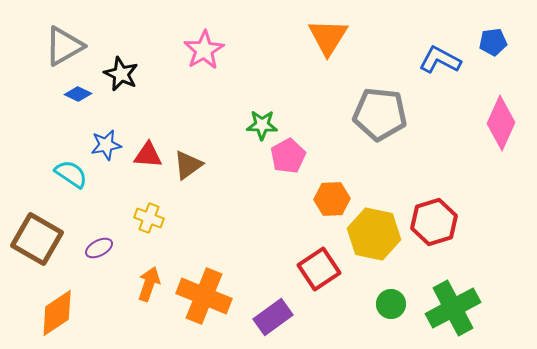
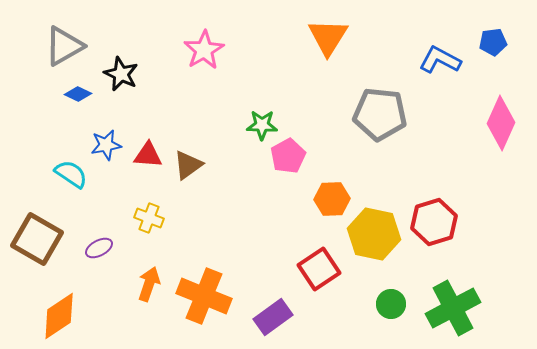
orange diamond: moved 2 px right, 3 px down
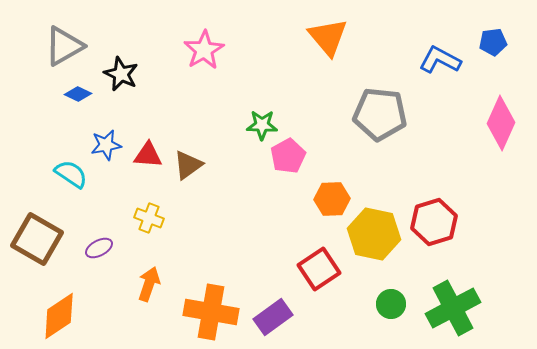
orange triangle: rotated 12 degrees counterclockwise
orange cross: moved 7 px right, 16 px down; rotated 12 degrees counterclockwise
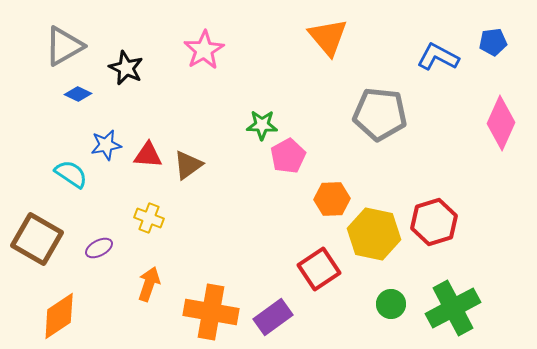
blue L-shape: moved 2 px left, 3 px up
black star: moved 5 px right, 6 px up
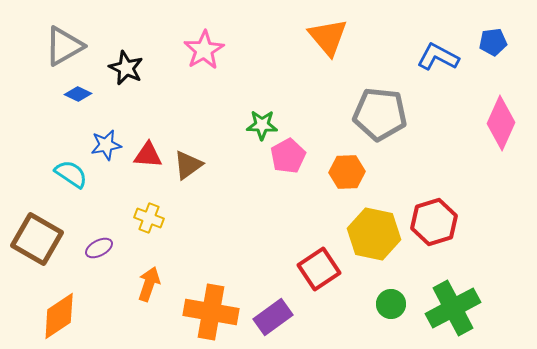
orange hexagon: moved 15 px right, 27 px up
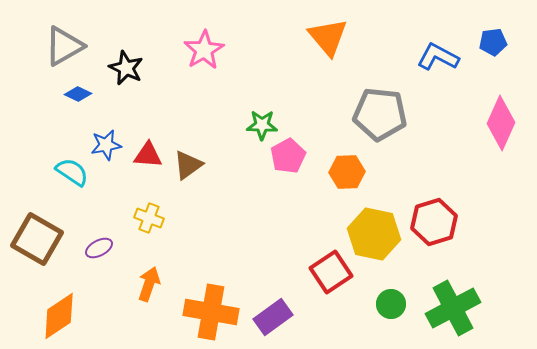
cyan semicircle: moved 1 px right, 2 px up
red square: moved 12 px right, 3 px down
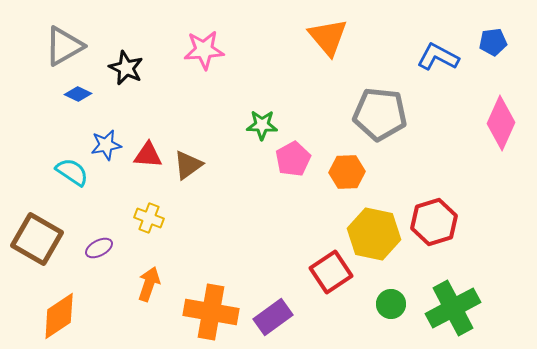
pink star: rotated 27 degrees clockwise
pink pentagon: moved 5 px right, 3 px down
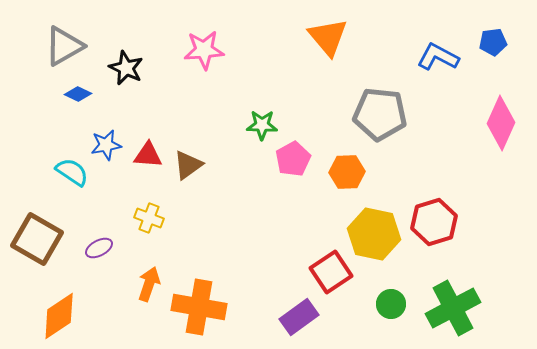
orange cross: moved 12 px left, 5 px up
purple rectangle: moved 26 px right
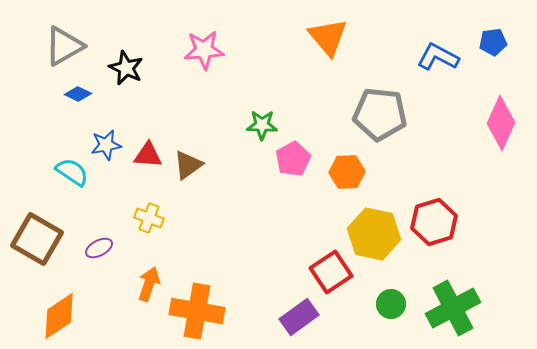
orange cross: moved 2 px left, 4 px down
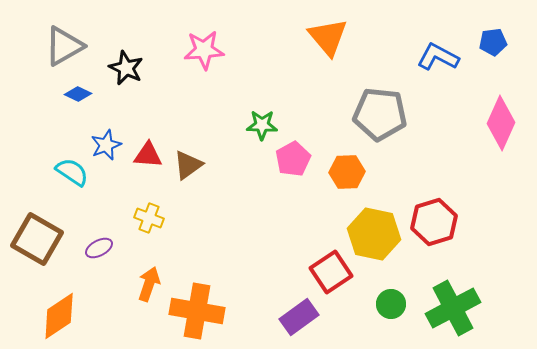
blue star: rotated 12 degrees counterclockwise
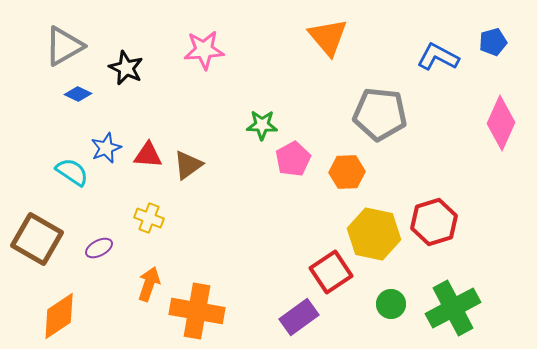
blue pentagon: rotated 8 degrees counterclockwise
blue star: moved 3 px down
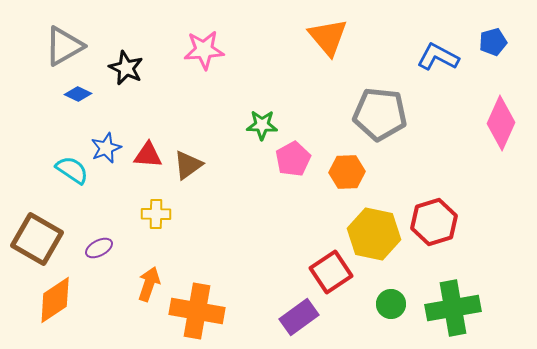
cyan semicircle: moved 2 px up
yellow cross: moved 7 px right, 4 px up; rotated 20 degrees counterclockwise
green cross: rotated 18 degrees clockwise
orange diamond: moved 4 px left, 16 px up
